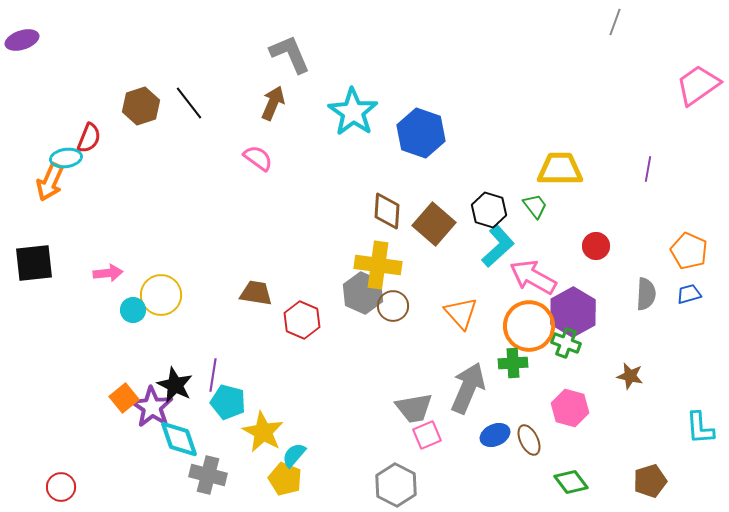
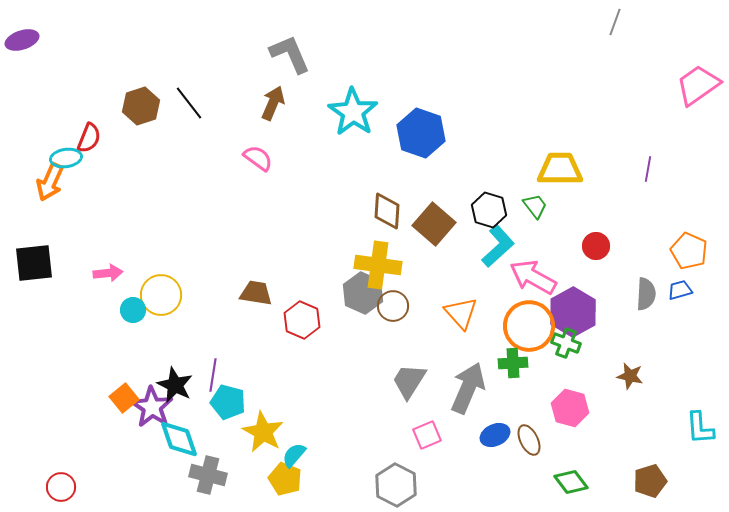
blue trapezoid at (689, 294): moved 9 px left, 4 px up
gray trapezoid at (414, 408): moved 5 px left, 27 px up; rotated 132 degrees clockwise
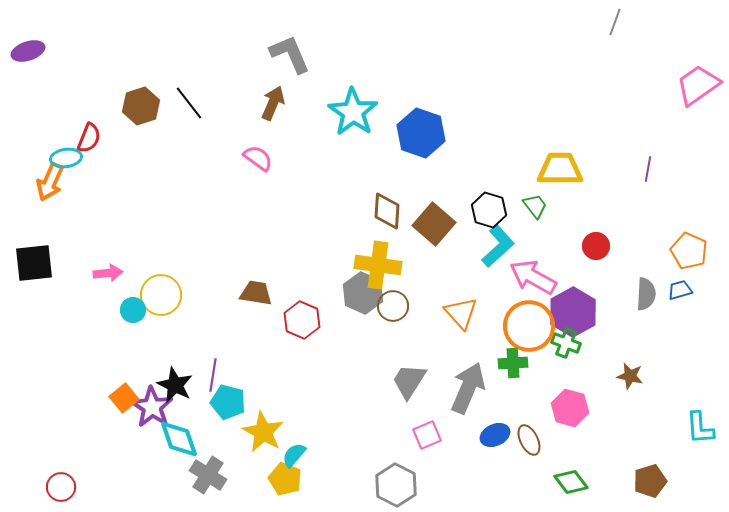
purple ellipse at (22, 40): moved 6 px right, 11 px down
gray cross at (208, 475): rotated 18 degrees clockwise
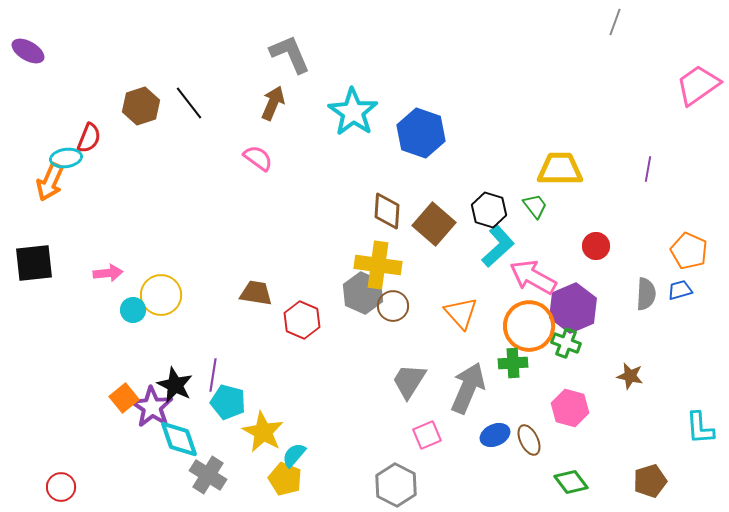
purple ellipse at (28, 51): rotated 48 degrees clockwise
purple hexagon at (573, 312): moved 4 px up; rotated 6 degrees clockwise
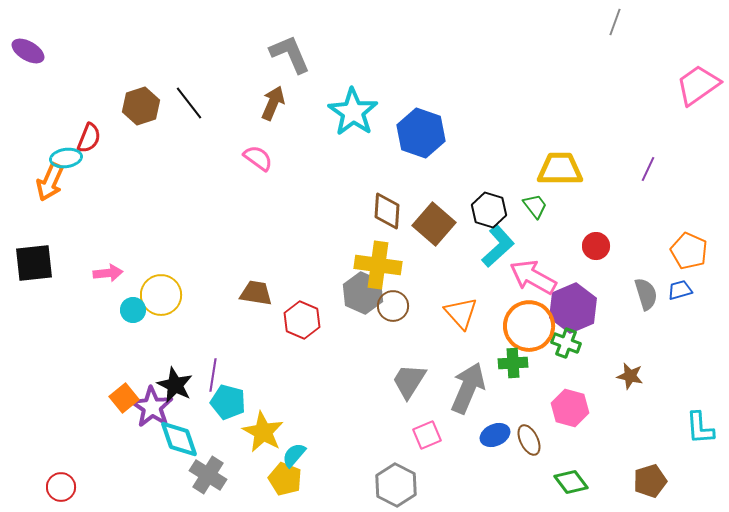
purple line at (648, 169): rotated 15 degrees clockwise
gray semicircle at (646, 294): rotated 20 degrees counterclockwise
